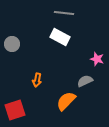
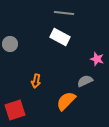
gray circle: moved 2 px left
orange arrow: moved 1 px left, 1 px down
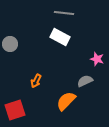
orange arrow: rotated 16 degrees clockwise
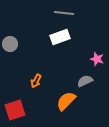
white rectangle: rotated 48 degrees counterclockwise
